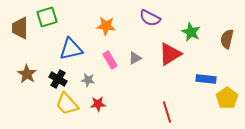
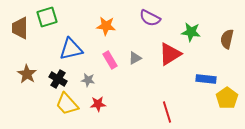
green star: rotated 18 degrees counterclockwise
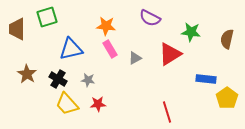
brown trapezoid: moved 3 px left, 1 px down
pink rectangle: moved 11 px up
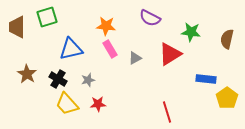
brown trapezoid: moved 2 px up
gray star: rotated 24 degrees counterclockwise
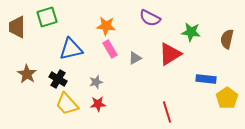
gray star: moved 8 px right, 2 px down
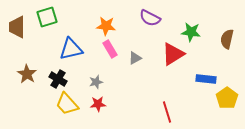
red triangle: moved 3 px right
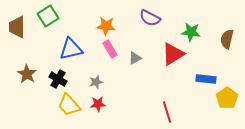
green square: moved 1 px right, 1 px up; rotated 15 degrees counterclockwise
yellow trapezoid: moved 2 px right, 1 px down
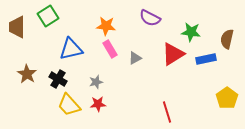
blue rectangle: moved 20 px up; rotated 18 degrees counterclockwise
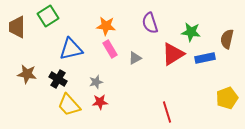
purple semicircle: moved 5 px down; rotated 45 degrees clockwise
blue rectangle: moved 1 px left, 1 px up
brown star: rotated 24 degrees counterclockwise
yellow pentagon: rotated 15 degrees clockwise
red star: moved 2 px right, 2 px up
